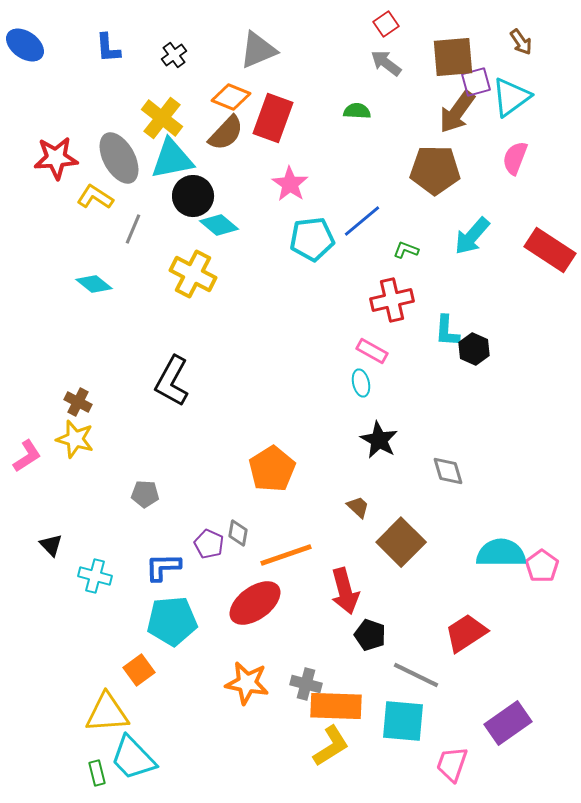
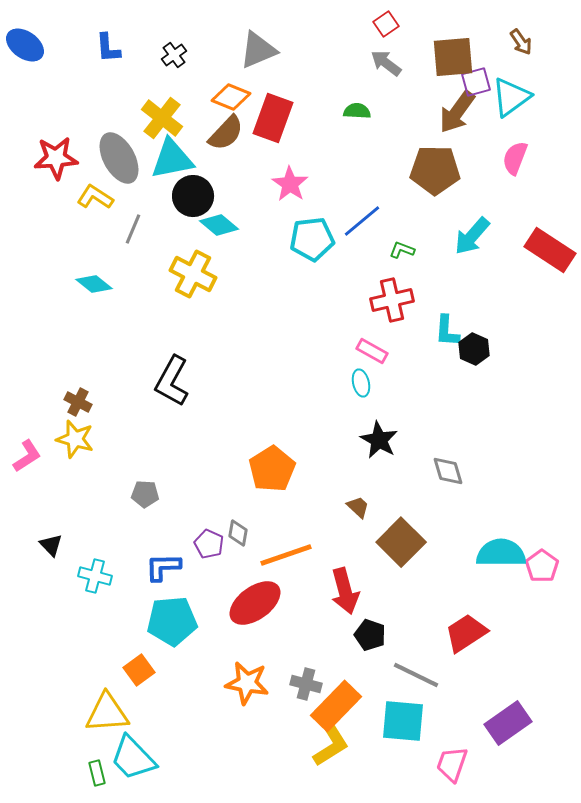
green L-shape at (406, 250): moved 4 px left
orange rectangle at (336, 706): rotated 48 degrees counterclockwise
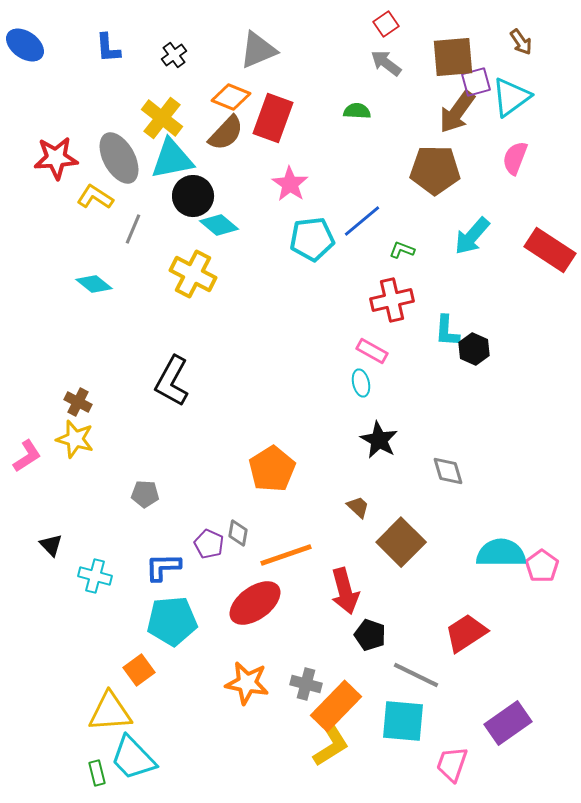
yellow triangle at (107, 713): moved 3 px right, 1 px up
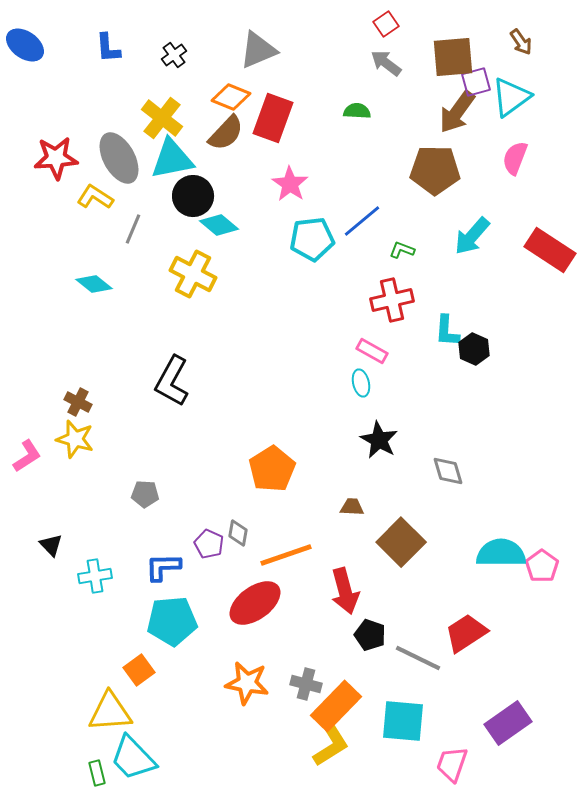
brown trapezoid at (358, 507): moved 6 px left; rotated 40 degrees counterclockwise
cyan cross at (95, 576): rotated 24 degrees counterclockwise
gray line at (416, 675): moved 2 px right, 17 px up
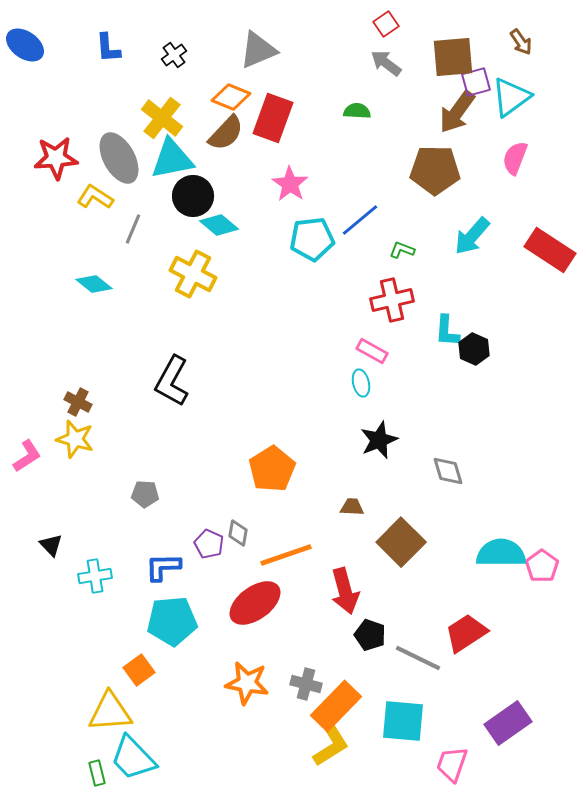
blue line at (362, 221): moved 2 px left, 1 px up
black star at (379, 440): rotated 21 degrees clockwise
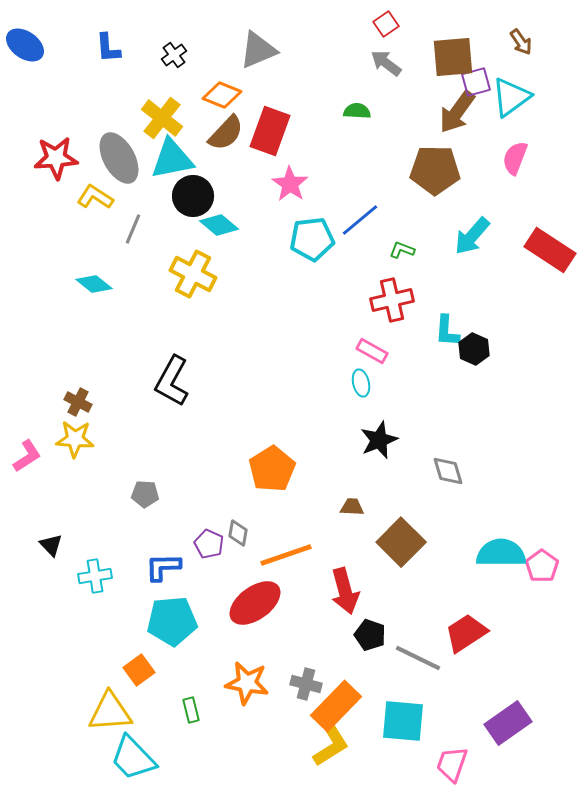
orange diamond at (231, 97): moved 9 px left, 2 px up
red rectangle at (273, 118): moved 3 px left, 13 px down
yellow star at (75, 439): rotated 12 degrees counterclockwise
green rectangle at (97, 773): moved 94 px right, 63 px up
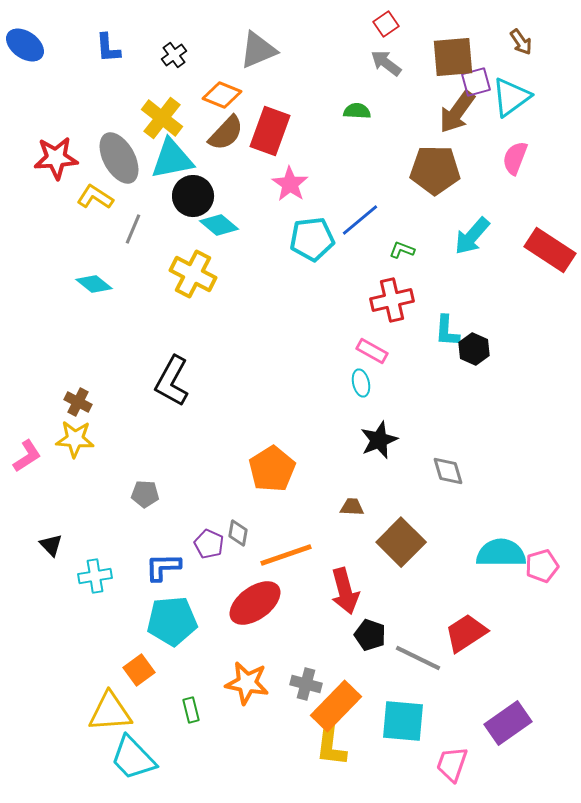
pink pentagon at (542, 566): rotated 20 degrees clockwise
yellow L-shape at (331, 746): rotated 129 degrees clockwise
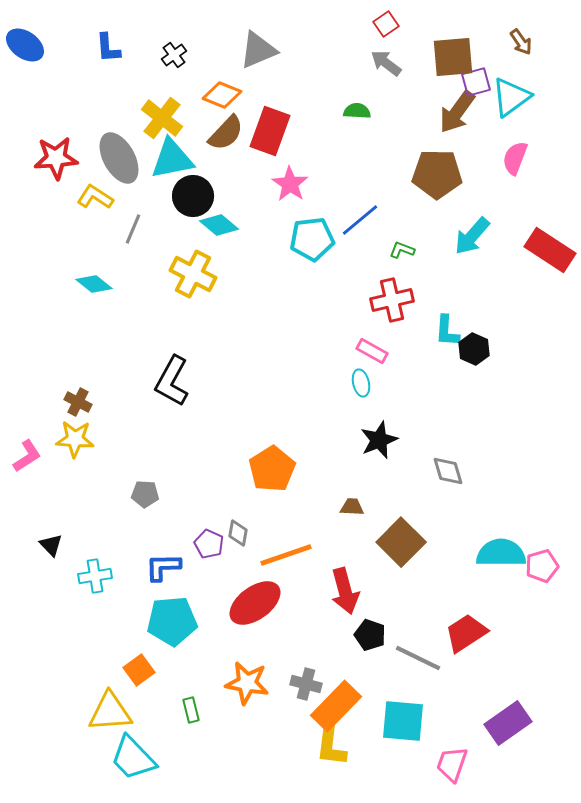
brown pentagon at (435, 170): moved 2 px right, 4 px down
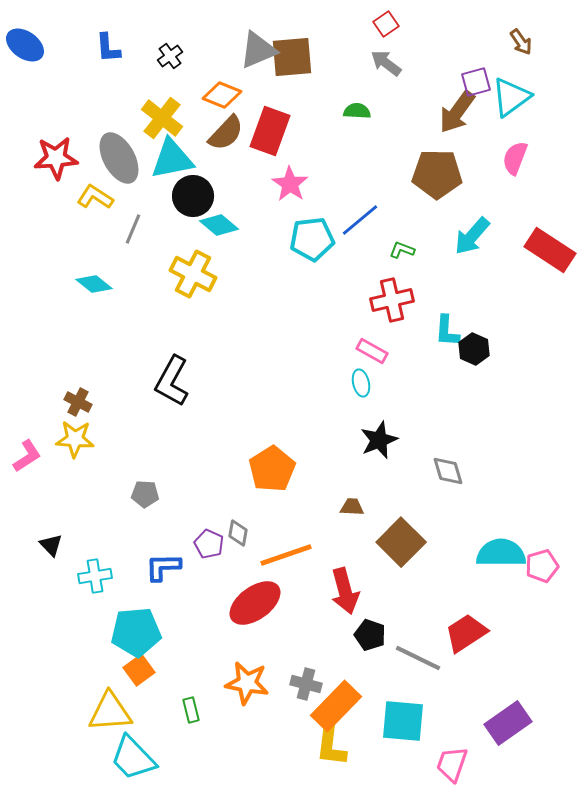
black cross at (174, 55): moved 4 px left, 1 px down
brown square at (453, 57): moved 161 px left
cyan pentagon at (172, 621): moved 36 px left, 11 px down
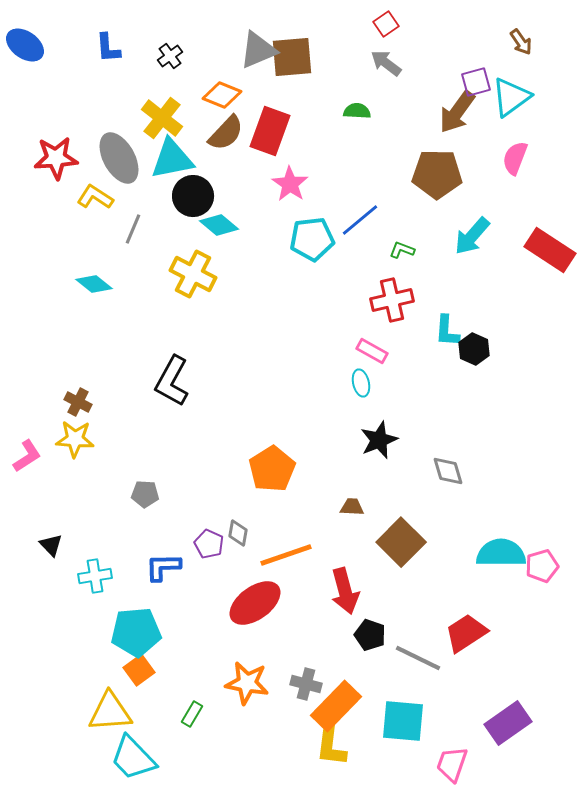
green rectangle at (191, 710): moved 1 px right, 4 px down; rotated 45 degrees clockwise
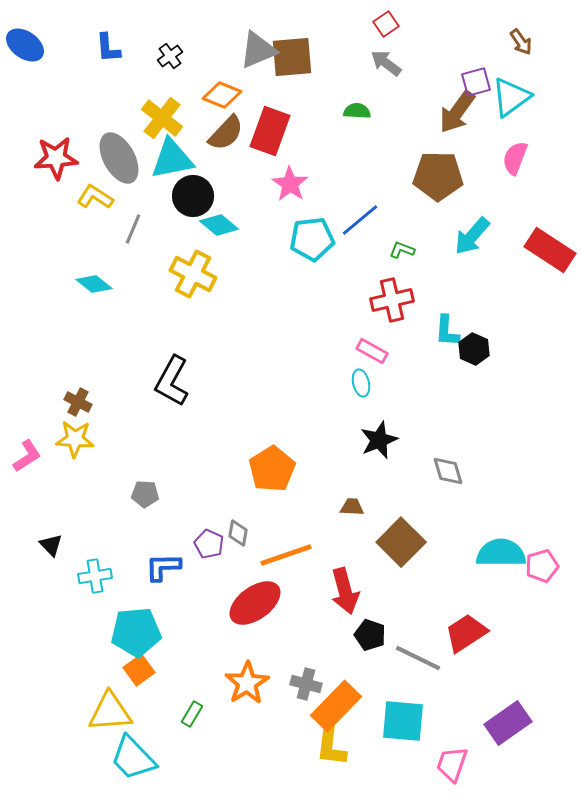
brown pentagon at (437, 174): moved 1 px right, 2 px down
orange star at (247, 683): rotated 30 degrees clockwise
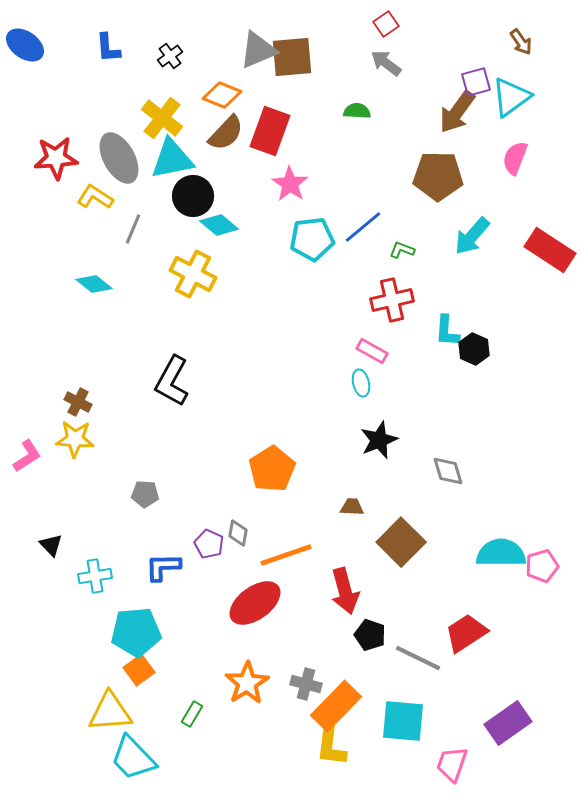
blue line at (360, 220): moved 3 px right, 7 px down
